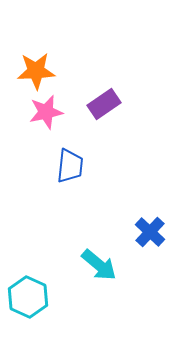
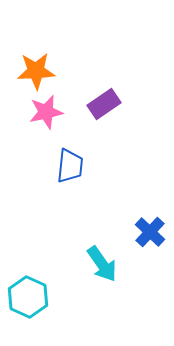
cyan arrow: moved 3 px right, 1 px up; rotated 15 degrees clockwise
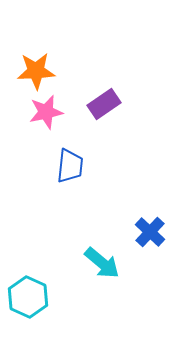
cyan arrow: moved 1 px up; rotated 15 degrees counterclockwise
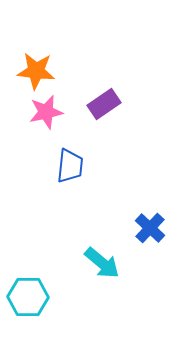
orange star: rotated 9 degrees clockwise
blue cross: moved 4 px up
cyan hexagon: rotated 24 degrees counterclockwise
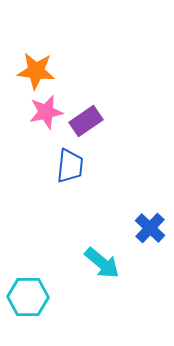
purple rectangle: moved 18 px left, 17 px down
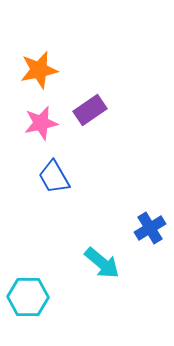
orange star: moved 3 px right, 1 px up; rotated 18 degrees counterclockwise
pink star: moved 5 px left, 11 px down
purple rectangle: moved 4 px right, 11 px up
blue trapezoid: moved 16 px left, 11 px down; rotated 144 degrees clockwise
blue cross: rotated 16 degrees clockwise
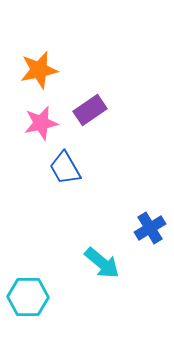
blue trapezoid: moved 11 px right, 9 px up
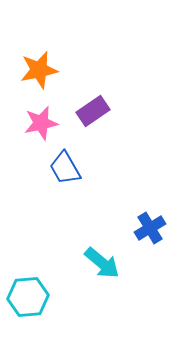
purple rectangle: moved 3 px right, 1 px down
cyan hexagon: rotated 6 degrees counterclockwise
